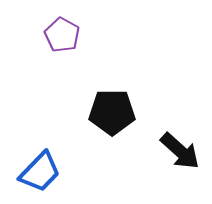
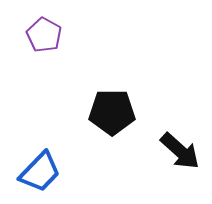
purple pentagon: moved 18 px left
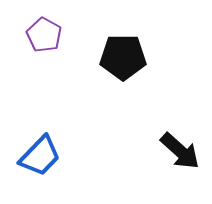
black pentagon: moved 11 px right, 55 px up
blue trapezoid: moved 16 px up
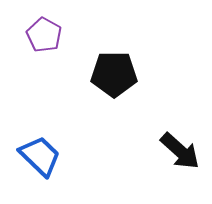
black pentagon: moved 9 px left, 17 px down
blue trapezoid: rotated 90 degrees counterclockwise
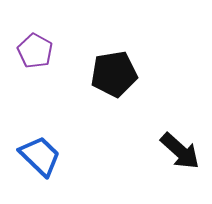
purple pentagon: moved 9 px left, 16 px down
black pentagon: rotated 9 degrees counterclockwise
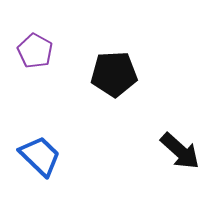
black pentagon: rotated 6 degrees clockwise
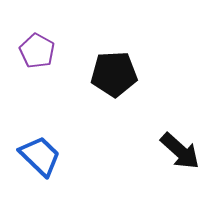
purple pentagon: moved 2 px right
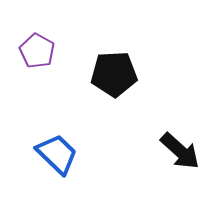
blue trapezoid: moved 17 px right, 2 px up
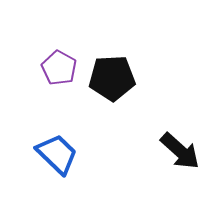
purple pentagon: moved 22 px right, 17 px down
black pentagon: moved 2 px left, 4 px down
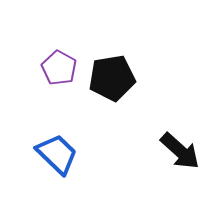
black pentagon: rotated 6 degrees counterclockwise
